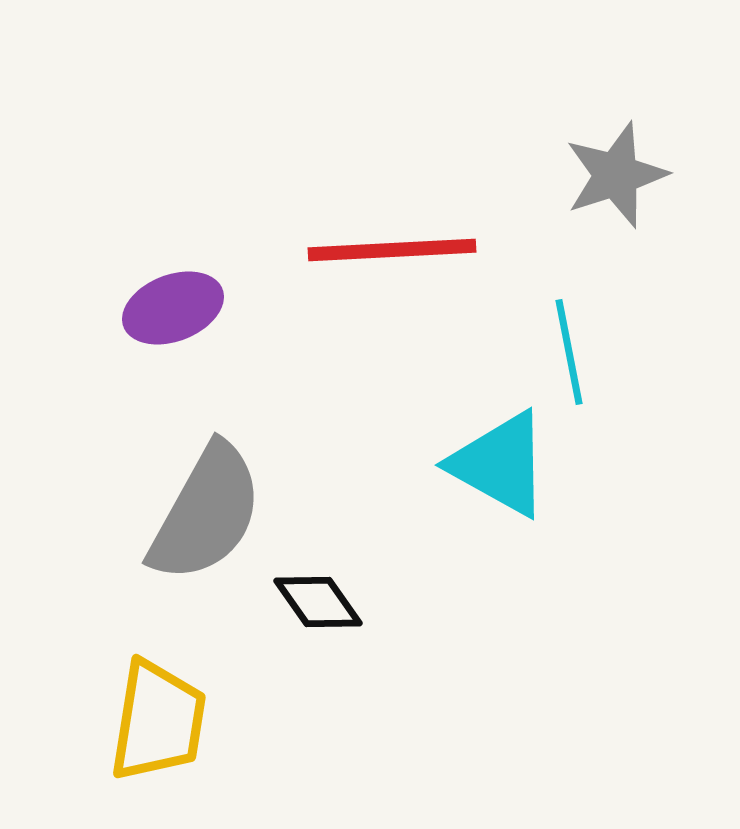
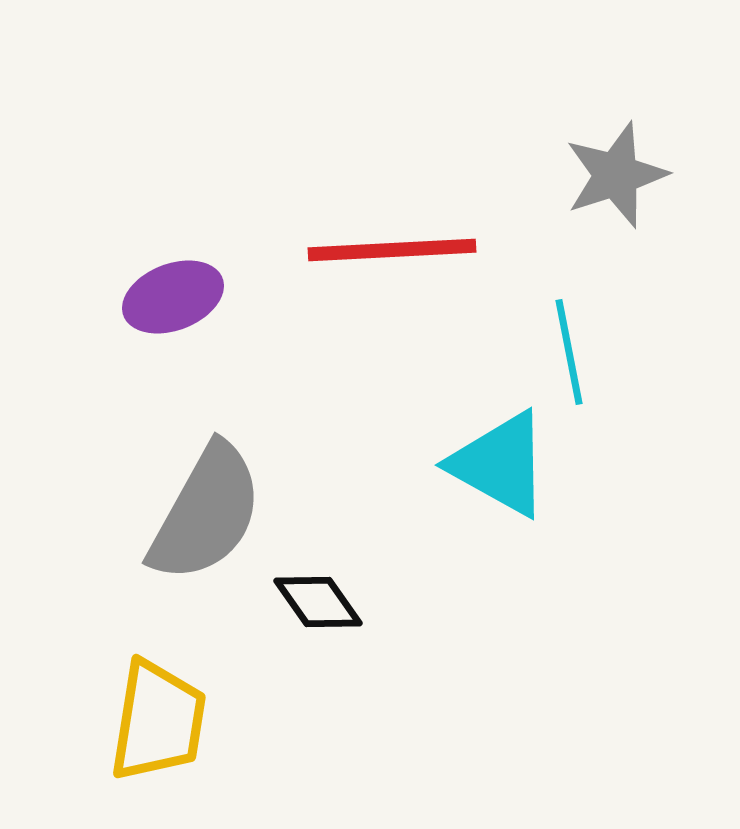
purple ellipse: moved 11 px up
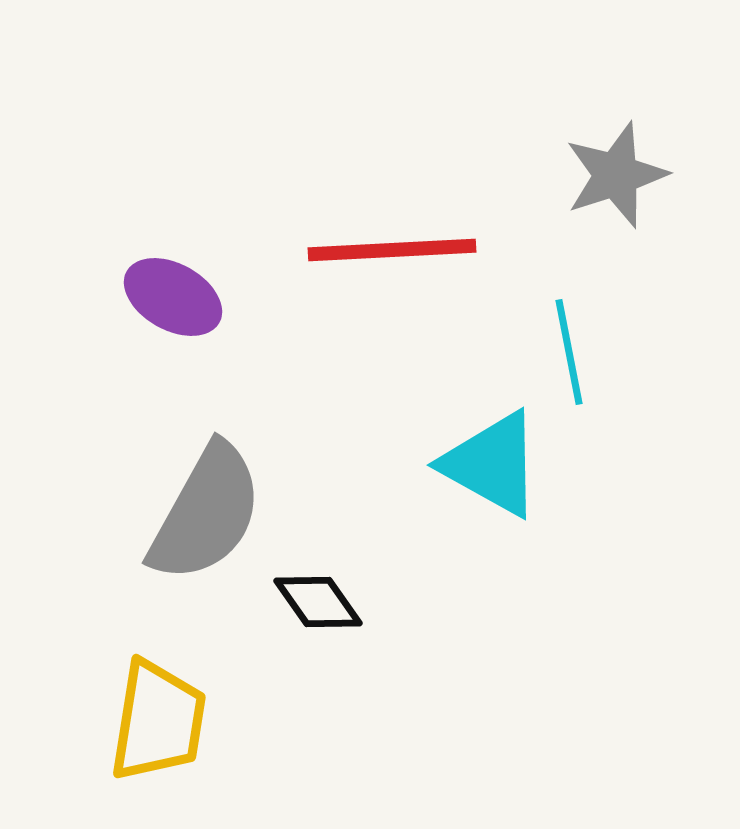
purple ellipse: rotated 50 degrees clockwise
cyan triangle: moved 8 px left
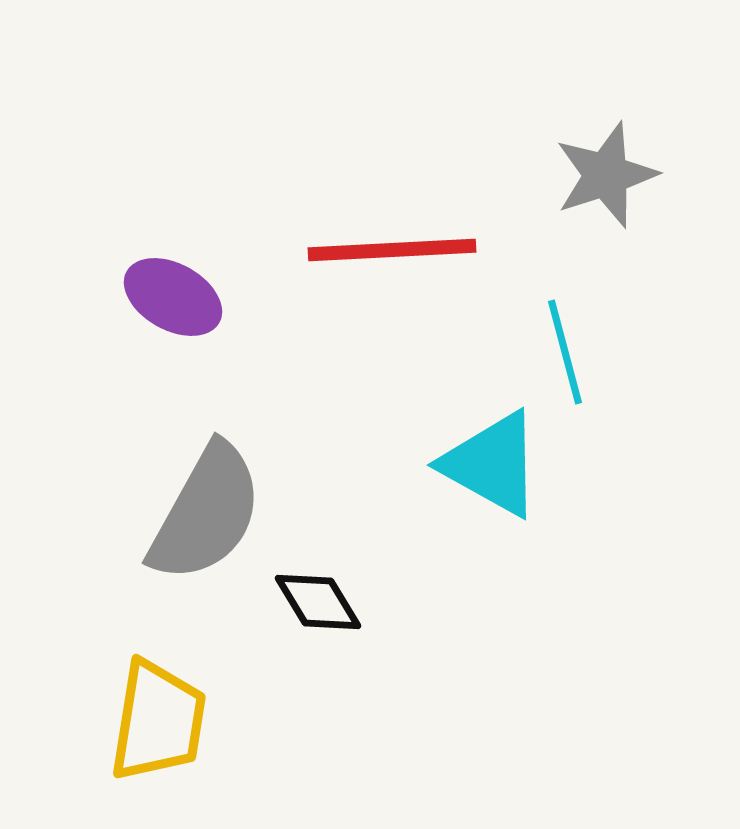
gray star: moved 10 px left
cyan line: moved 4 px left; rotated 4 degrees counterclockwise
black diamond: rotated 4 degrees clockwise
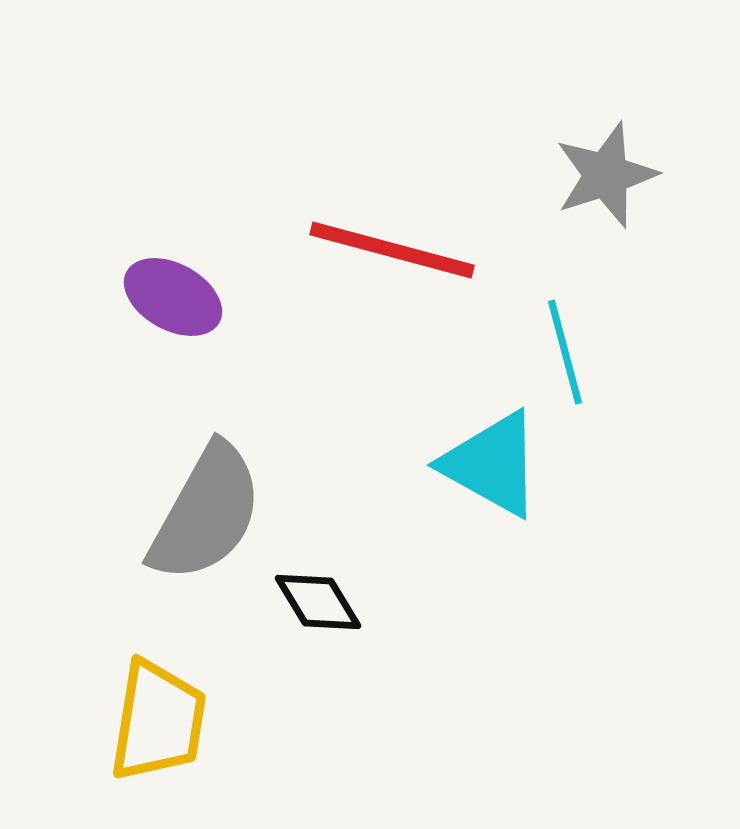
red line: rotated 18 degrees clockwise
